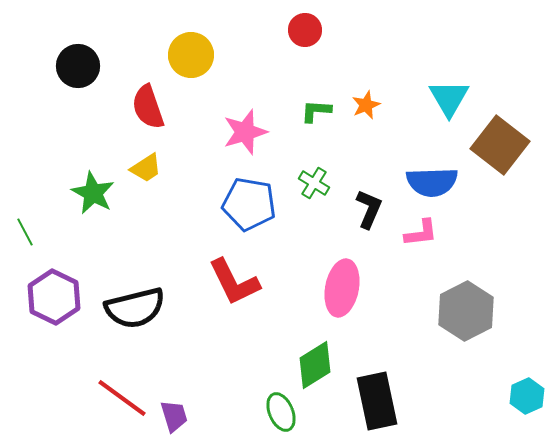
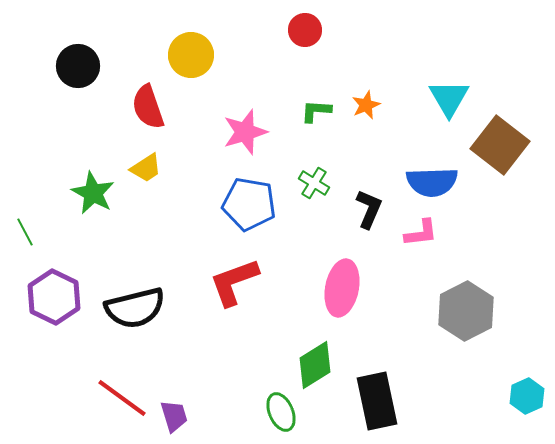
red L-shape: rotated 96 degrees clockwise
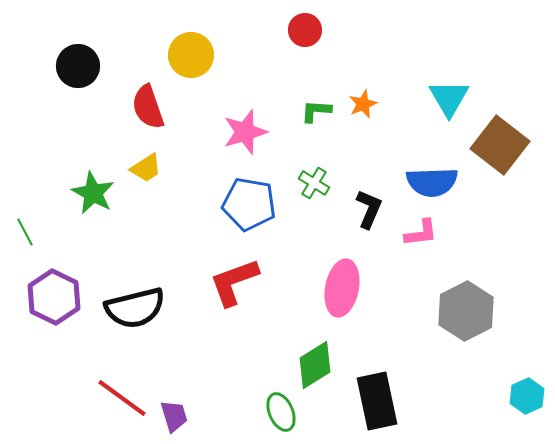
orange star: moved 3 px left, 1 px up
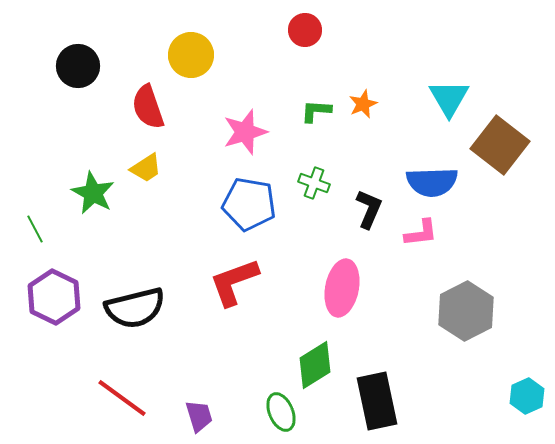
green cross: rotated 12 degrees counterclockwise
green line: moved 10 px right, 3 px up
purple trapezoid: moved 25 px right
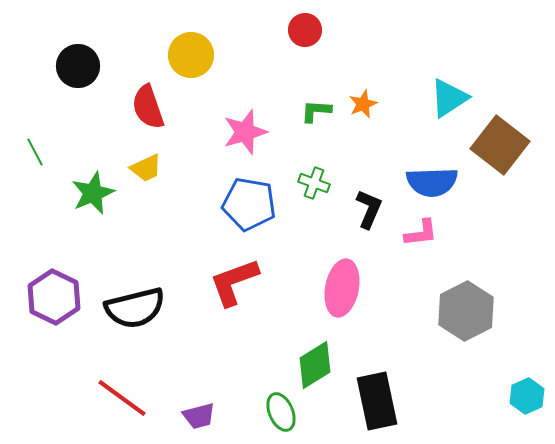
cyan triangle: rotated 27 degrees clockwise
yellow trapezoid: rotated 8 degrees clockwise
green star: rotated 21 degrees clockwise
green line: moved 77 px up
purple trapezoid: rotated 92 degrees clockwise
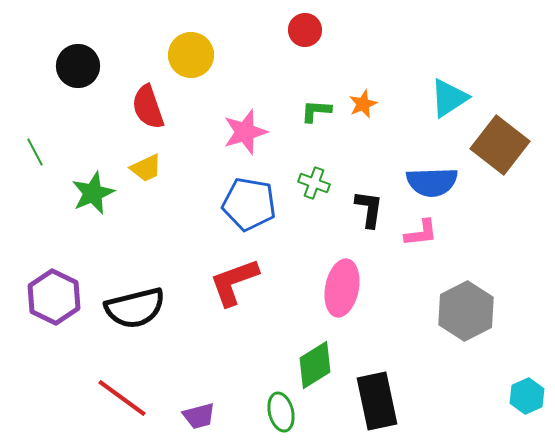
black L-shape: rotated 15 degrees counterclockwise
green ellipse: rotated 9 degrees clockwise
